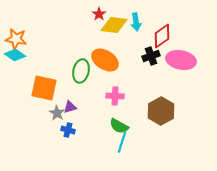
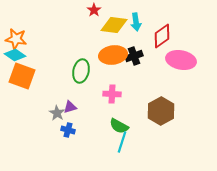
red star: moved 5 px left, 4 px up
black cross: moved 17 px left
orange ellipse: moved 8 px right, 5 px up; rotated 40 degrees counterclockwise
orange square: moved 22 px left, 12 px up; rotated 8 degrees clockwise
pink cross: moved 3 px left, 2 px up
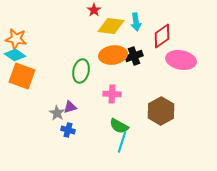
yellow diamond: moved 3 px left, 1 px down
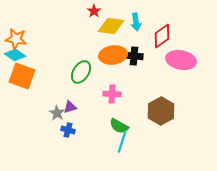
red star: moved 1 px down
black cross: rotated 24 degrees clockwise
green ellipse: moved 1 px down; rotated 20 degrees clockwise
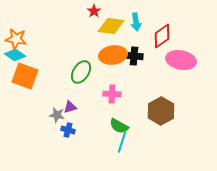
orange square: moved 3 px right
gray star: moved 2 px down; rotated 21 degrees counterclockwise
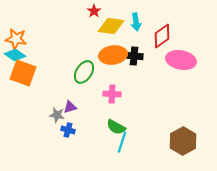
green ellipse: moved 3 px right
orange square: moved 2 px left, 3 px up
brown hexagon: moved 22 px right, 30 px down
green semicircle: moved 3 px left, 1 px down
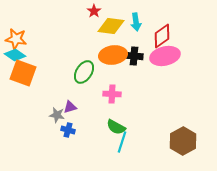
pink ellipse: moved 16 px left, 4 px up; rotated 24 degrees counterclockwise
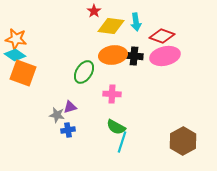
red diamond: rotated 55 degrees clockwise
blue cross: rotated 24 degrees counterclockwise
